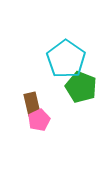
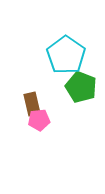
cyan pentagon: moved 4 px up
pink pentagon: rotated 20 degrees clockwise
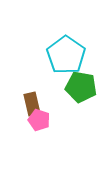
green pentagon: rotated 12 degrees counterclockwise
pink pentagon: rotated 25 degrees clockwise
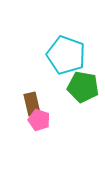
cyan pentagon: rotated 15 degrees counterclockwise
green pentagon: moved 2 px right
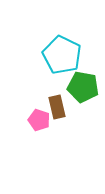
cyan pentagon: moved 4 px left; rotated 6 degrees clockwise
brown rectangle: moved 25 px right, 3 px down
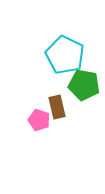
cyan pentagon: moved 3 px right
green pentagon: moved 1 px right, 2 px up
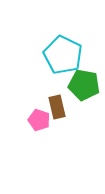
cyan pentagon: moved 2 px left
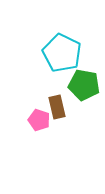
cyan pentagon: moved 1 px left, 2 px up
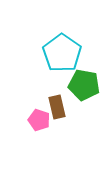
cyan pentagon: rotated 9 degrees clockwise
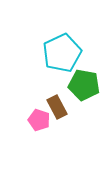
cyan pentagon: rotated 12 degrees clockwise
brown rectangle: rotated 15 degrees counterclockwise
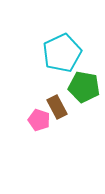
green pentagon: moved 2 px down
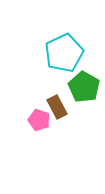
cyan pentagon: moved 2 px right
green pentagon: rotated 20 degrees clockwise
